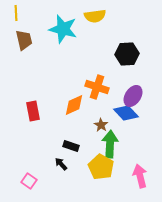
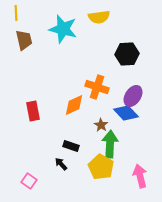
yellow semicircle: moved 4 px right, 1 px down
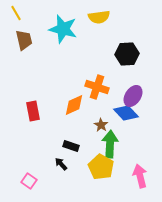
yellow line: rotated 28 degrees counterclockwise
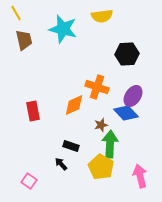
yellow semicircle: moved 3 px right, 1 px up
brown star: rotated 24 degrees clockwise
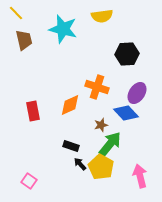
yellow line: rotated 14 degrees counterclockwise
purple ellipse: moved 4 px right, 3 px up
orange diamond: moved 4 px left
green arrow: rotated 36 degrees clockwise
black arrow: moved 19 px right
